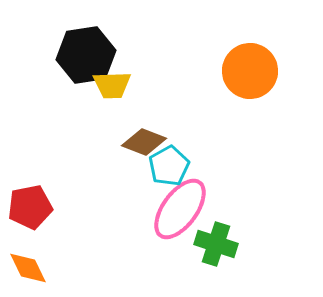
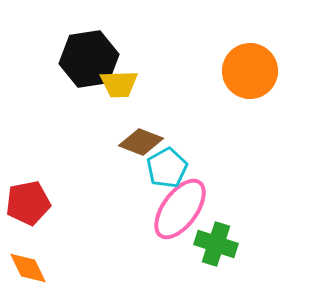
black hexagon: moved 3 px right, 4 px down
yellow trapezoid: moved 7 px right, 1 px up
brown diamond: moved 3 px left
cyan pentagon: moved 2 px left, 2 px down
red pentagon: moved 2 px left, 4 px up
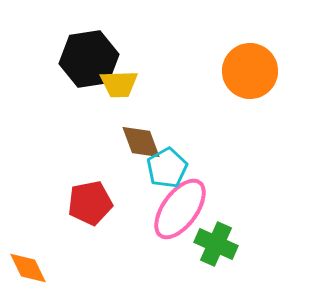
brown diamond: rotated 48 degrees clockwise
red pentagon: moved 62 px right
green cross: rotated 6 degrees clockwise
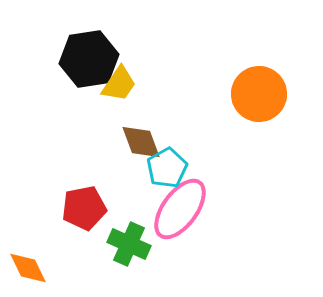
orange circle: moved 9 px right, 23 px down
yellow trapezoid: rotated 54 degrees counterclockwise
red pentagon: moved 6 px left, 5 px down
green cross: moved 87 px left
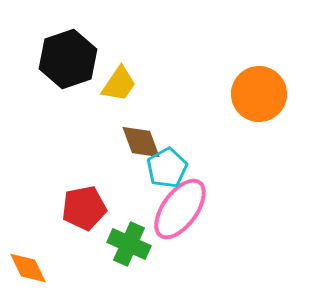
black hexagon: moved 21 px left; rotated 10 degrees counterclockwise
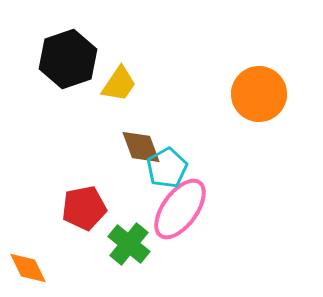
brown diamond: moved 5 px down
green cross: rotated 15 degrees clockwise
